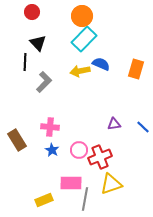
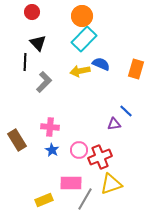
blue line: moved 17 px left, 16 px up
gray line: rotated 20 degrees clockwise
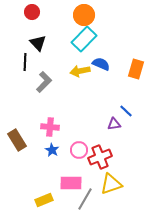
orange circle: moved 2 px right, 1 px up
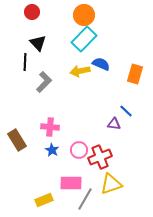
orange rectangle: moved 1 px left, 5 px down
purple triangle: rotated 16 degrees clockwise
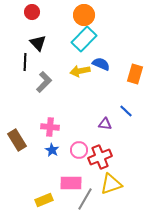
purple triangle: moved 9 px left
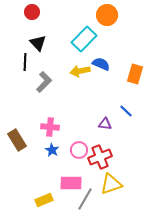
orange circle: moved 23 px right
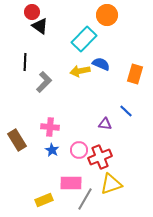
black triangle: moved 2 px right, 17 px up; rotated 12 degrees counterclockwise
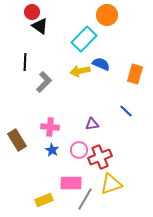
purple triangle: moved 13 px left; rotated 16 degrees counterclockwise
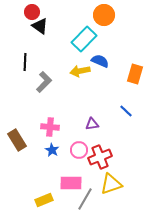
orange circle: moved 3 px left
blue semicircle: moved 1 px left, 3 px up
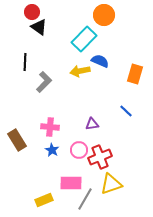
black triangle: moved 1 px left, 1 px down
